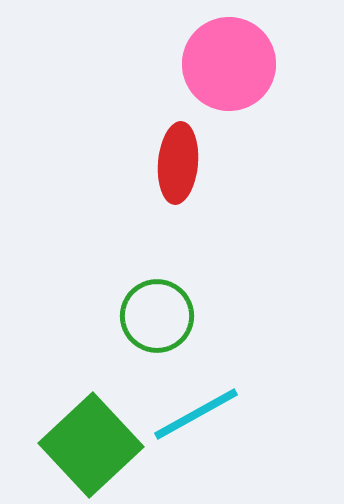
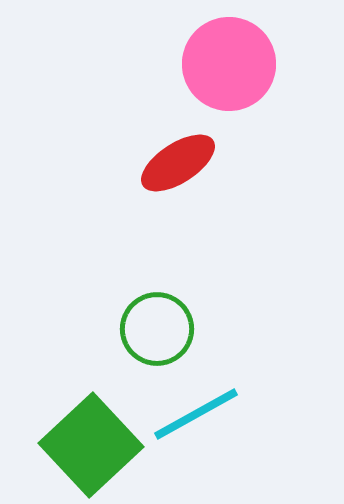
red ellipse: rotated 52 degrees clockwise
green circle: moved 13 px down
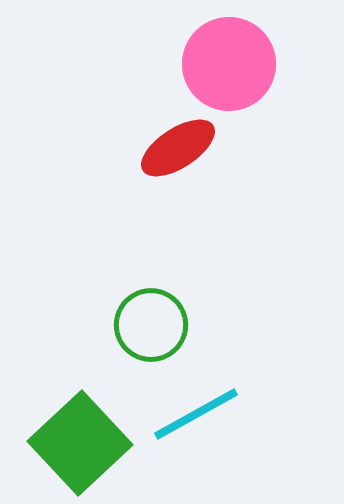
red ellipse: moved 15 px up
green circle: moved 6 px left, 4 px up
green square: moved 11 px left, 2 px up
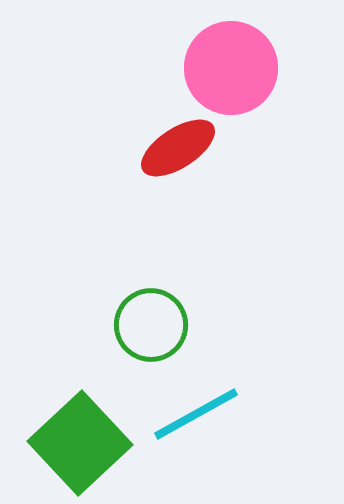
pink circle: moved 2 px right, 4 px down
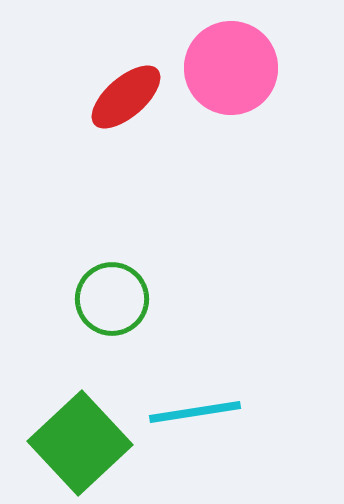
red ellipse: moved 52 px left, 51 px up; rotated 8 degrees counterclockwise
green circle: moved 39 px left, 26 px up
cyan line: moved 1 px left, 2 px up; rotated 20 degrees clockwise
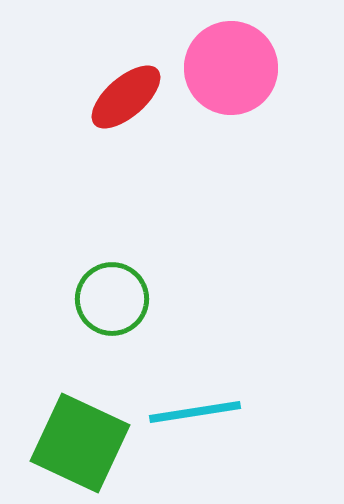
green square: rotated 22 degrees counterclockwise
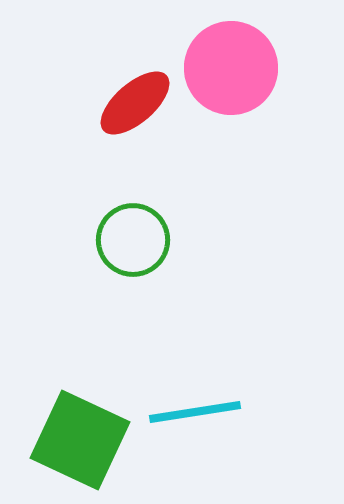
red ellipse: moved 9 px right, 6 px down
green circle: moved 21 px right, 59 px up
green square: moved 3 px up
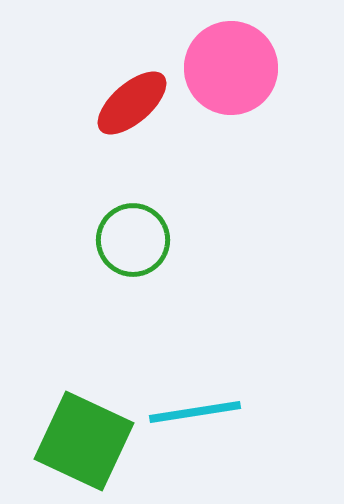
red ellipse: moved 3 px left
green square: moved 4 px right, 1 px down
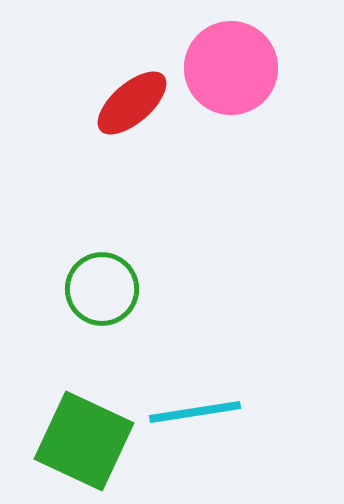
green circle: moved 31 px left, 49 px down
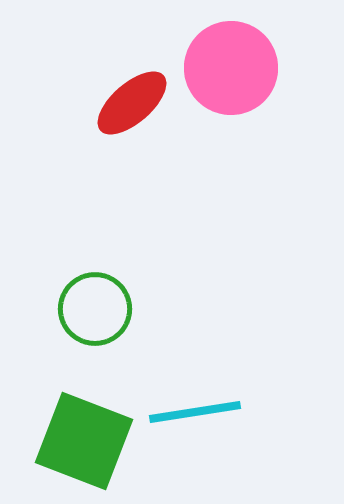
green circle: moved 7 px left, 20 px down
green square: rotated 4 degrees counterclockwise
